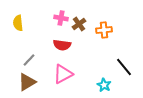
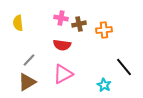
brown cross: rotated 24 degrees clockwise
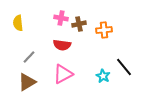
gray line: moved 3 px up
cyan star: moved 1 px left, 9 px up
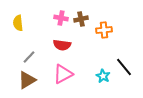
brown cross: moved 2 px right, 5 px up
brown triangle: moved 2 px up
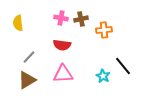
black line: moved 1 px left, 1 px up
pink triangle: rotated 25 degrees clockwise
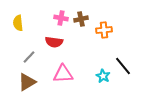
red semicircle: moved 8 px left, 3 px up
brown triangle: moved 2 px down
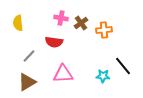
brown cross: moved 4 px down; rotated 24 degrees counterclockwise
gray line: moved 1 px up
cyan star: rotated 24 degrees counterclockwise
